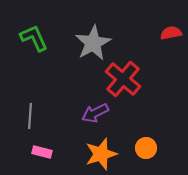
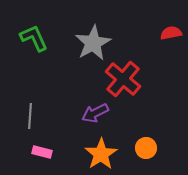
orange star: rotated 16 degrees counterclockwise
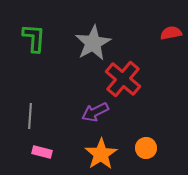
green L-shape: rotated 28 degrees clockwise
purple arrow: moved 1 px up
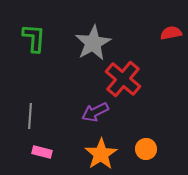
orange circle: moved 1 px down
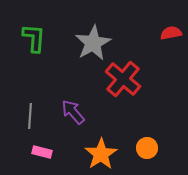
purple arrow: moved 22 px left; rotated 76 degrees clockwise
orange circle: moved 1 px right, 1 px up
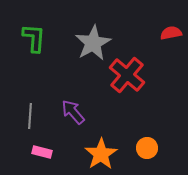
red cross: moved 4 px right, 4 px up
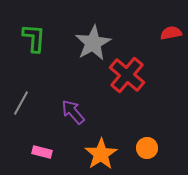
gray line: moved 9 px left, 13 px up; rotated 25 degrees clockwise
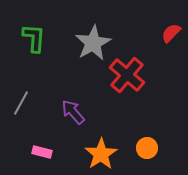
red semicircle: rotated 35 degrees counterclockwise
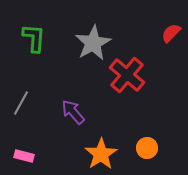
pink rectangle: moved 18 px left, 4 px down
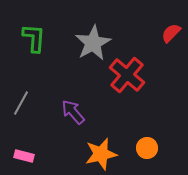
orange star: rotated 20 degrees clockwise
